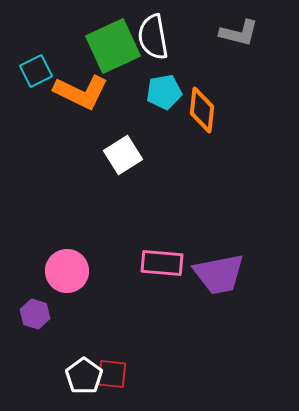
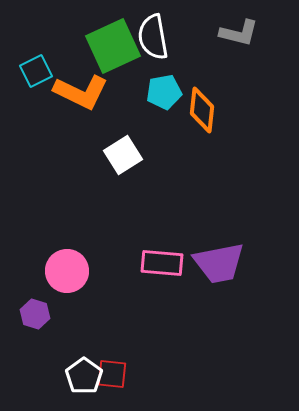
purple trapezoid: moved 11 px up
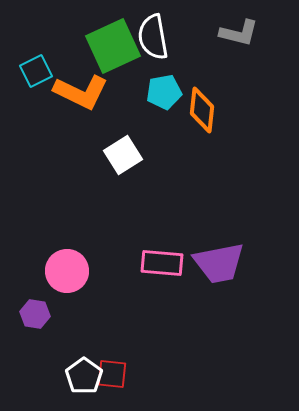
purple hexagon: rotated 8 degrees counterclockwise
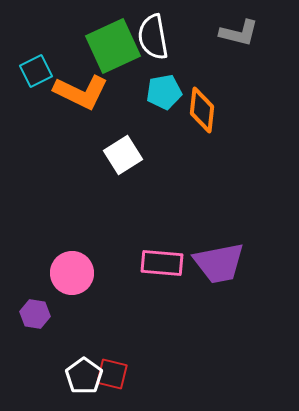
pink circle: moved 5 px right, 2 px down
red square: rotated 8 degrees clockwise
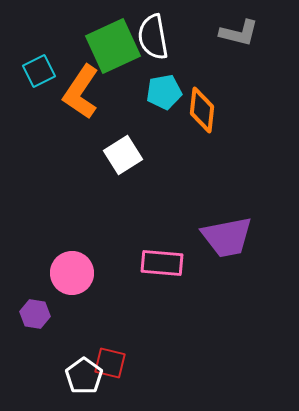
cyan square: moved 3 px right
orange L-shape: rotated 98 degrees clockwise
purple trapezoid: moved 8 px right, 26 px up
red square: moved 2 px left, 11 px up
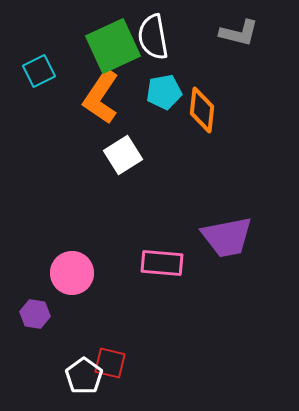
orange L-shape: moved 20 px right, 5 px down
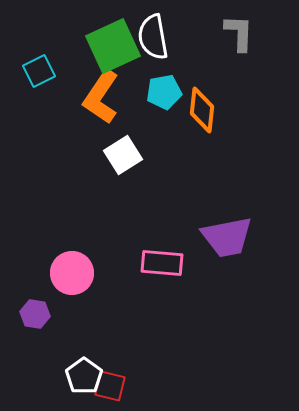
gray L-shape: rotated 102 degrees counterclockwise
red square: moved 23 px down
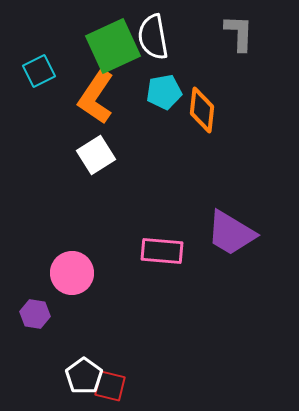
orange L-shape: moved 5 px left
white square: moved 27 px left
purple trapezoid: moved 4 px right, 4 px up; rotated 42 degrees clockwise
pink rectangle: moved 12 px up
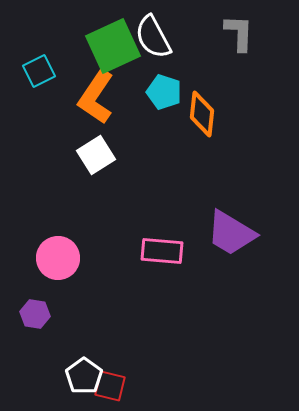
white semicircle: rotated 18 degrees counterclockwise
cyan pentagon: rotated 28 degrees clockwise
orange diamond: moved 4 px down
pink circle: moved 14 px left, 15 px up
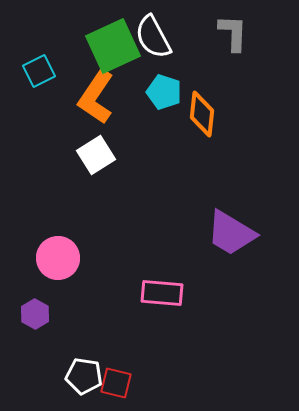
gray L-shape: moved 6 px left
pink rectangle: moved 42 px down
purple hexagon: rotated 20 degrees clockwise
white pentagon: rotated 27 degrees counterclockwise
red square: moved 6 px right, 3 px up
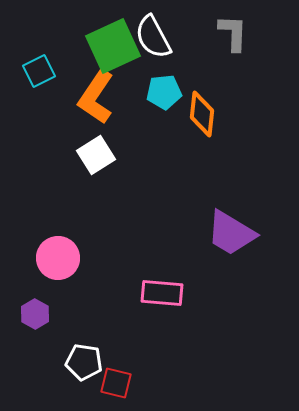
cyan pentagon: rotated 24 degrees counterclockwise
white pentagon: moved 14 px up
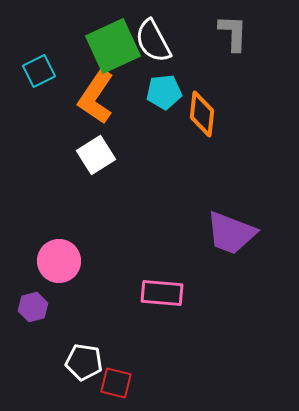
white semicircle: moved 4 px down
purple trapezoid: rotated 10 degrees counterclockwise
pink circle: moved 1 px right, 3 px down
purple hexagon: moved 2 px left, 7 px up; rotated 16 degrees clockwise
